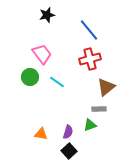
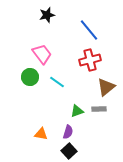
red cross: moved 1 px down
green triangle: moved 13 px left, 14 px up
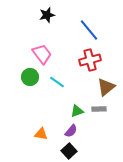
purple semicircle: moved 3 px right, 1 px up; rotated 24 degrees clockwise
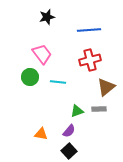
black star: moved 2 px down
blue line: rotated 55 degrees counterclockwise
cyan line: moved 1 px right; rotated 28 degrees counterclockwise
purple semicircle: moved 2 px left
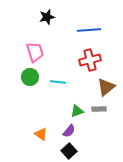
pink trapezoid: moved 7 px left, 2 px up; rotated 20 degrees clockwise
orange triangle: rotated 24 degrees clockwise
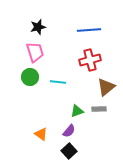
black star: moved 9 px left, 10 px down
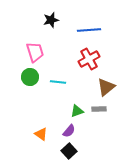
black star: moved 13 px right, 7 px up
red cross: moved 1 px left, 1 px up; rotated 15 degrees counterclockwise
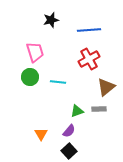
orange triangle: rotated 24 degrees clockwise
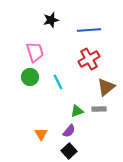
cyan line: rotated 56 degrees clockwise
